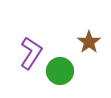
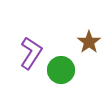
green circle: moved 1 px right, 1 px up
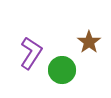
green circle: moved 1 px right
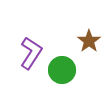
brown star: moved 1 px up
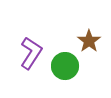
green circle: moved 3 px right, 4 px up
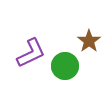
purple L-shape: rotated 32 degrees clockwise
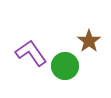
purple L-shape: rotated 100 degrees counterclockwise
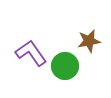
brown star: rotated 25 degrees clockwise
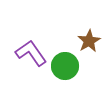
brown star: rotated 20 degrees counterclockwise
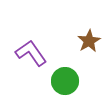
green circle: moved 15 px down
